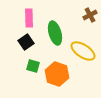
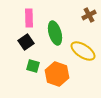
brown cross: moved 1 px left
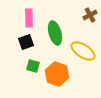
brown cross: moved 1 px right
black square: rotated 14 degrees clockwise
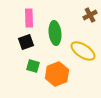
green ellipse: rotated 10 degrees clockwise
orange hexagon: rotated 20 degrees clockwise
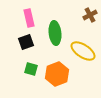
pink rectangle: rotated 12 degrees counterclockwise
green square: moved 2 px left, 3 px down
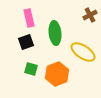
yellow ellipse: moved 1 px down
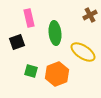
black square: moved 9 px left
green square: moved 2 px down
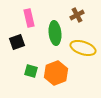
brown cross: moved 13 px left
yellow ellipse: moved 4 px up; rotated 15 degrees counterclockwise
orange hexagon: moved 1 px left, 1 px up
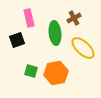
brown cross: moved 3 px left, 3 px down
black square: moved 2 px up
yellow ellipse: rotated 25 degrees clockwise
orange hexagon: rotated 10 degrees clockwise
